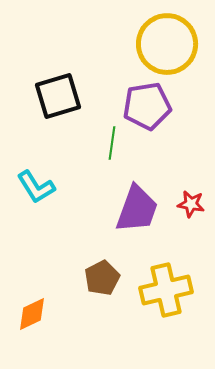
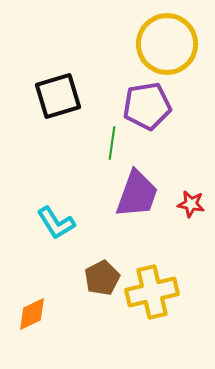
cyan L-shape: moved 20 px right, 36 px down
purple trapezoid: moved 15 px up
yellow cross: moved 14 px left, 2 px down
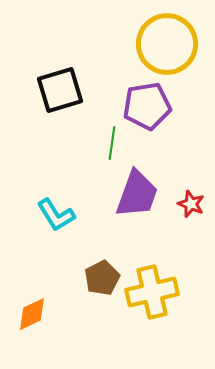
black square: moved 2 px right, 6 px up
red star: rotated 12 degrees clockwise
cyan L-shape: moved 8 px up
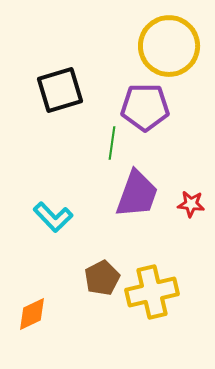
yellow circle: moved 2 px right, 2 px down
purple pentagon: moved 2 px left, 1 px down; rotated 9 degrees clockwise
red star: rotated 16 degrees counterclockwise
cyan L-shape: moved 3 px left, 2 px down; rotated 12 degrees counterclockwise
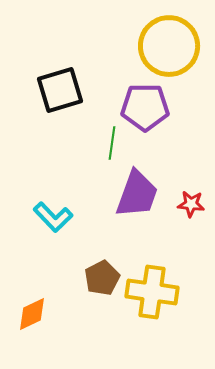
yellow cross: rotated 21 degrees clockwise
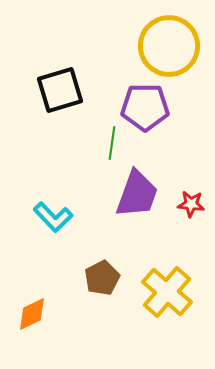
yellow cross: moved 15 px right; rotated 33 degrees clockwise
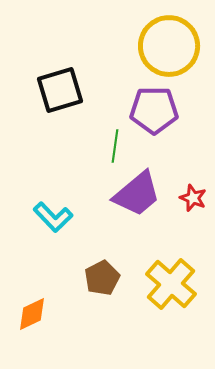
purple pentagon: moved 9 px right, 3 px down
green line: moved 3 px right, 3 px down
purple trapezoid: rotated 30 degrees clockwise
red star: moved 2 px right, 6 px up; rotated 16 degrees clockwise
yellow cross: moved 4 px right, 8 px up
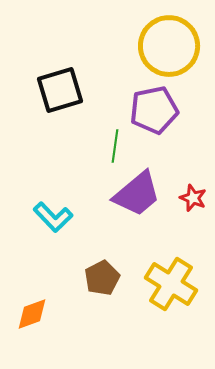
purple pentagon: rotated 12 degrees counterclockwise
yellow cross: rotated 9 degrees counterclockwise
orange diamond: rotated 6 degrees clockwise
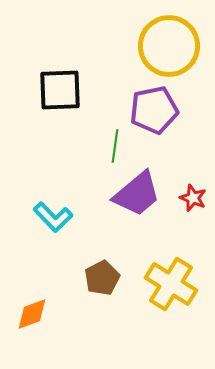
black square: rotated 15 degrees clockwise
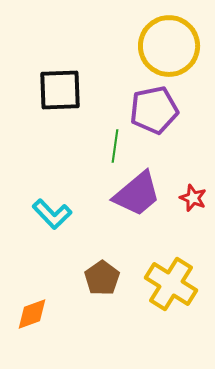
cyan L-shape: moved 1 px left, 3 px up
brown pentagon: rotated 8 degrees counterclockwise
